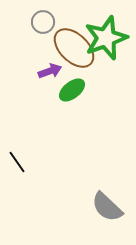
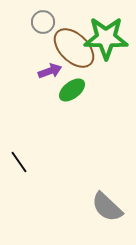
green star: rotated 21 degrees clockwise
black line: moved 2 px right
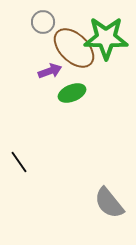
green ellipse: moved 3 px down; rotated 16 degrees clockwise
gray semicircle: moved 2 px right, 4 px up; rotated 8 degrees clockwise
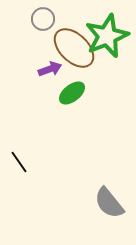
gray circle: moved 3 px up
green star: moved 1 px right, 2 px up; rotated 24 degrees counterclockwise
purple arrow: moved 2 px up
green ellipse: rotated 16 degrees counterclockwise
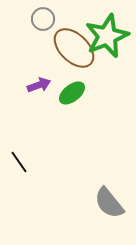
purple arrow: moved 11 px left, 16 px down
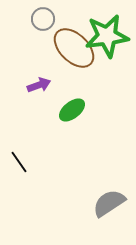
green star: rotated 15 degrees clockwise
green ellipse: moved 17 px down
gray semicircle: rotated 96 degrees clockwise
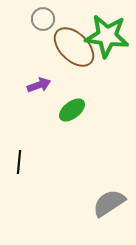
green star: rotated 15 degrees clockwise
brown ellipse: moved 1 px up
black line: rotated 40 degrees clockwise
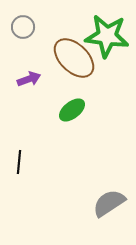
gray circle: moved 20 px left, 8 px down
brown ellipse: moved 11 px down
purple arrow: moved 10 px left, 6 px up
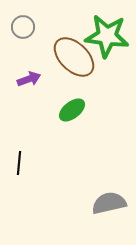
brown ellipse: moved 1 px up
black line: moved 1 px down
gray semicircle: rotated 20 degrees clockwise
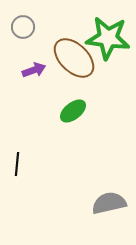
green star: moved 1 px right, 2 px down
brown ellipse: moved 1 px down
purple arrow: moved 5 px right, 9 px up
green ellipse: moved 1 px right, 1 px down
black line: moved 2 px left, 1 px down
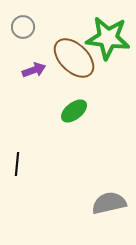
green ellipse: moved 1 px right
